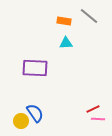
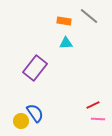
purple rectangle: rotated 55 degrees counterclockwise
red line: moved 4 px up
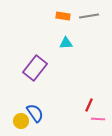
gray line: rotated 48 degrees counterclockwise
orange rectangle: moved 1 px left, 5 px up
red line: moved 4 px left; rotated 40 degrees counterclockwise
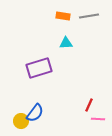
purple rectangle: moved 4 px right; rotated 35 degrees clockwise
blue semicircle: rotated 72 degrees clockwise
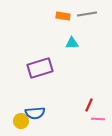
gray line: moved 2 px left, 2 px up
cyan triangle: moved 6 px right
purple rectangle: moved 1 px right
blue semicircle: rotated 48 degrees clockwise
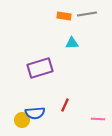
orange rectangle: moved 1 px right
red line: moved 24 px left
yellow circle: moved 1 px right, 1 px up
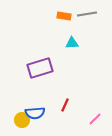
pink line: moved 3 px left; rotated 48 degrees counterclockwise
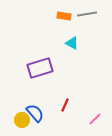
cyan triangle: rotated 32 degrees clockwise
blue semicircle: rotated 126 degrees counterclockwise
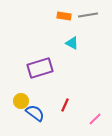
gray line: moved 1 px right, 1 px down
blue semicircle: rotated 12 degrees counterclockwise
yellow circle: moved 1 px left, 19 px up
